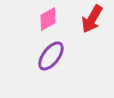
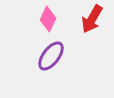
pink diamond: rotated 35 degrees counterclockwise
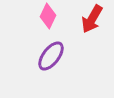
pink diamond: moved 3 px up
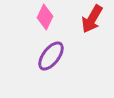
pink diamond: moved 3 px left, 1 px down
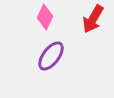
red arrow: moved 1 px right
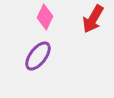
purple ellipse: moved 13 px left
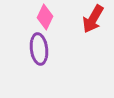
purple ellipse: moved 1 px right, 7 px up; rotated 44 degrees counterclockwise
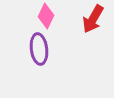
pink diamond: moved 1 px right, 1 px up
